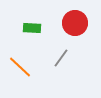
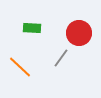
red circle: moved 4 px right, 10 px down
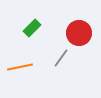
green rectangle: rotated 48 degrees counterclockwise
orange line: rotated 55 degrees counterclockwise
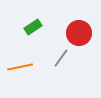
green rectangle: moved 1 px right, 1 px up; rotated 12 degrees clockwise
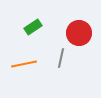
gray line: rotated 24 degrees counterclockwise
orange line: moved 4 px right, 3 px up
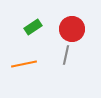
red circle: moved 7 px left, 4 px up
gray line: moved 5 px right, 3 px up
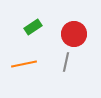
red circle: moved 2 px right, 5 px down
gray line: moved 7 px down
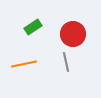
red circle: moved 1 px left
gray line: rotated 24 degrees counterclockwise
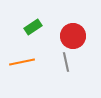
red circle: moved 2 px down
orange line: moved 2 px left, 2 px up
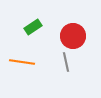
orange line: rotated 20 degrees clockwise
